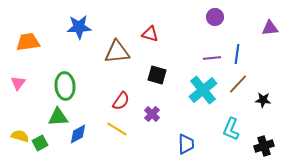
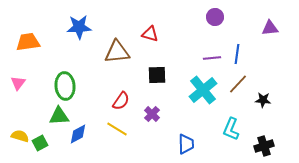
black square: rotated 18 degrees counterclockwise
green triangle: moved 1 px right, 1 px up
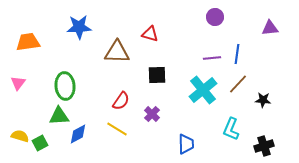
brown triangle: rotated 8 degrees clockwise
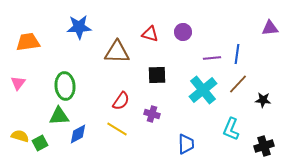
purple circle: moved 32 px left, 15 px down
purple cross: rotated 28 degrees counterclockwise
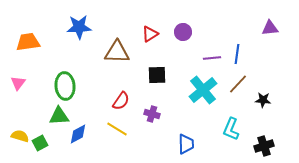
red triangle: rotated 48 degrees counterclockwise
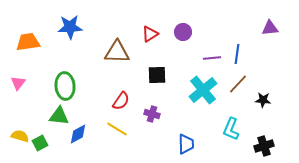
blue star: moved 9 px left
green triangle: rotated 10 degrees clockwise
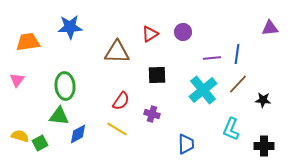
pink triangle: moved 1 px left, 3 px up
black cross: rotated 18 degrees clockwise
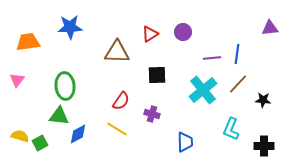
blue trapezoid: moved 1 px left, 2 px up
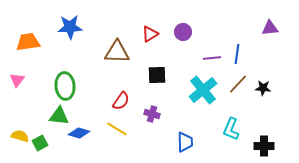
black star: moved 12 px up
blue diamond: moved 1 px right, 1 px up; rotated 45 degrees clockwise
